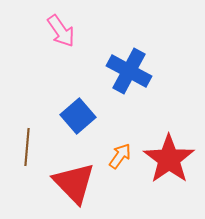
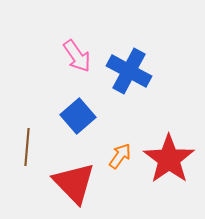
pink arrow: moved 16 px right, 25 px down
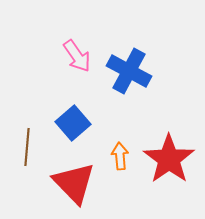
blue square: moved 5 px left, 7 px down
orange arrow: rotated 40 degrees counterclockwise
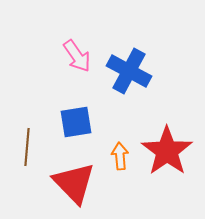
blue square: moved 3 px right, 1 px up; rotated 32 degrees clockwise
red star: moved 2 px left, 8 px up
